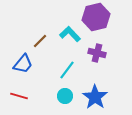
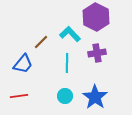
purple hexagon: rotated 20 degrees counterclockwise
brown line: moved 1 px right, 1 px down
purple cross: rotated 24 degrees counterclockwise
cyan line: moved 7 px up; rotated 36 degrees counterclockwise
red line: rotated 24 degrees counterclockwise
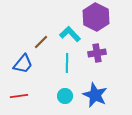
blue star: moved 2 px up; rotated 10 degrees counterclockwise
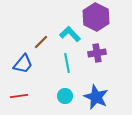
cyan line: rotated 12 degrees counterclockwise
blue star: moved 1 px right, 2 px down
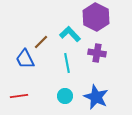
purple cross: rotated 18 degrees clockwise
blue trapezoid: moved 2 px right, 5 px up; rotated 115 degrees clockwise
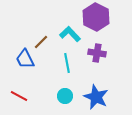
red line: rotated 36 degrees clockwise
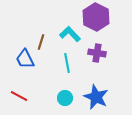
brown line: rotated 28 degrees counterclockwise
cyan circle: moved 2 px down
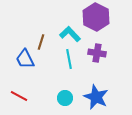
cyan line: moved 2 px right, 4 px up
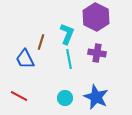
cyan L-shape: moved 3 px left; rotated 65 degrees clockwise
